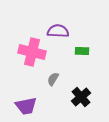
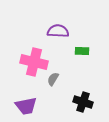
pink cross: moved 2 px right, 10 px down
black cross: moved 2 px right, 5 px down; rotated 30 degrees counterclockwise
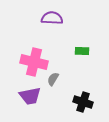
purple semicircle: moved 6 px left, 13 px up
purple trapezoid: moved 4 px right, 10 px up
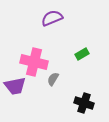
purple semicircle: rotated 25 degrees counterclockwise
green rectangle: moved 3 px down; rotated 32 degrees counterclockwise
purple trapezoid: moved 15 px left, 10 px up
black cross: moved 1 px right, 1 px down
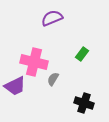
green rectangle: rotated 24 degrees counterclockwise
purple trapezoid: rotated 15 degrees counterclockwise
